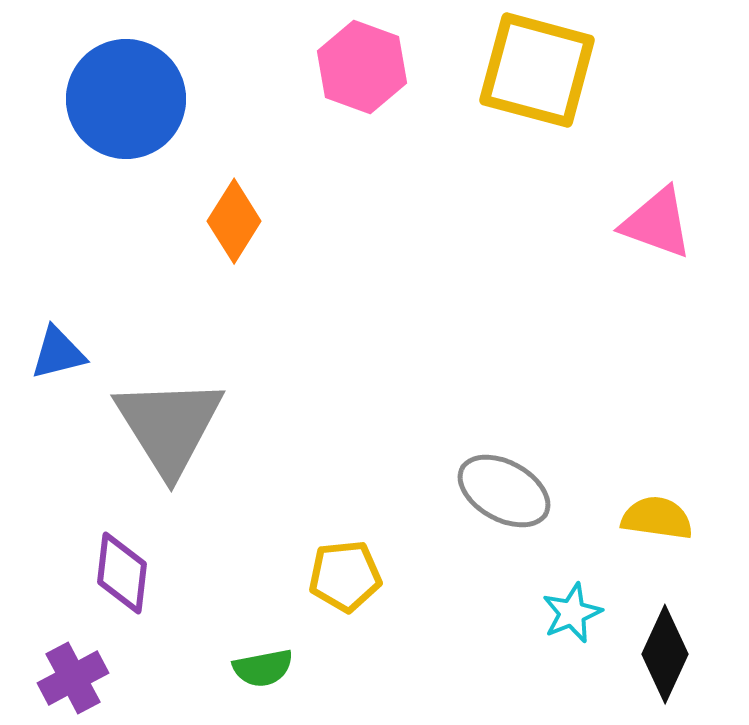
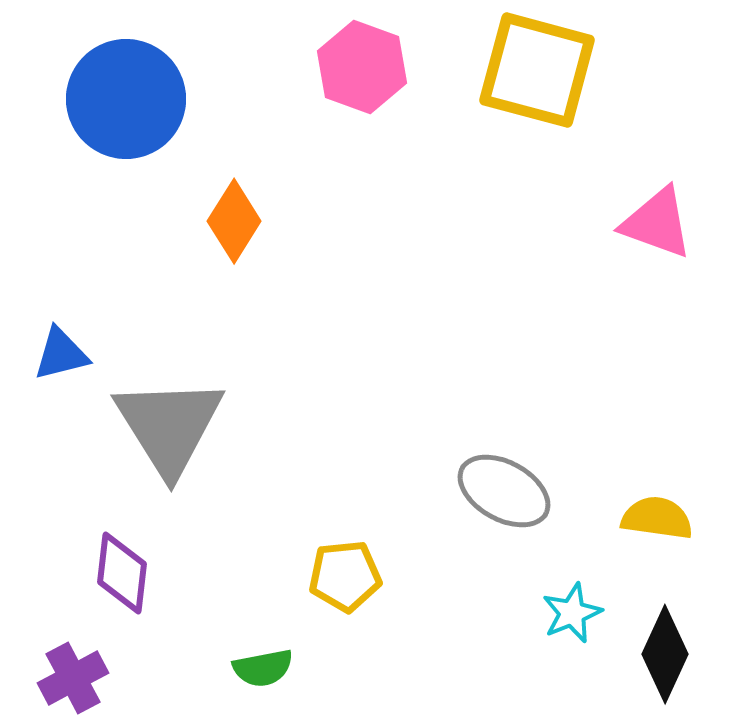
blue triangle: moved 3 px right, 1 px down
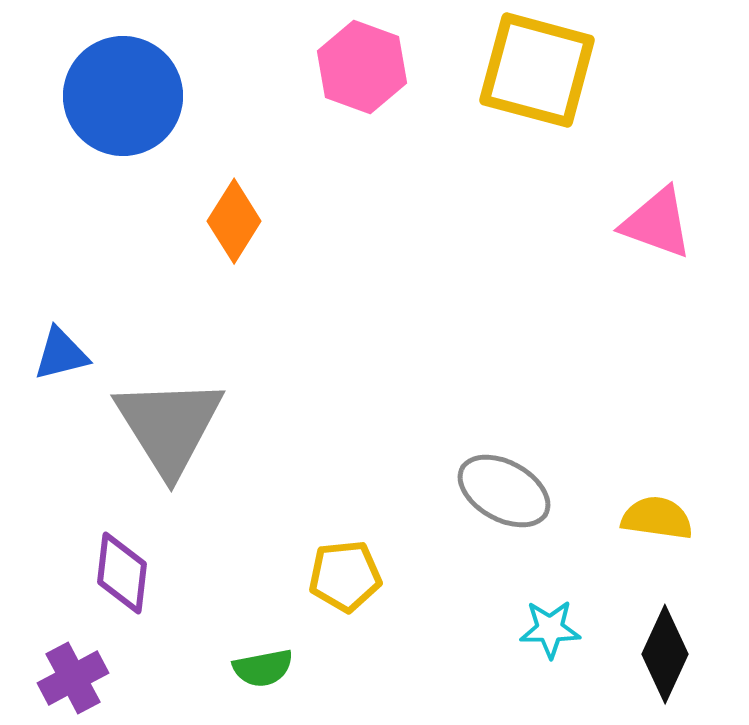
blue circle: moved 3 px left, 3 px up
cyan star: moved 22 px left, 16 px down; rotated 22 degrees clockwise
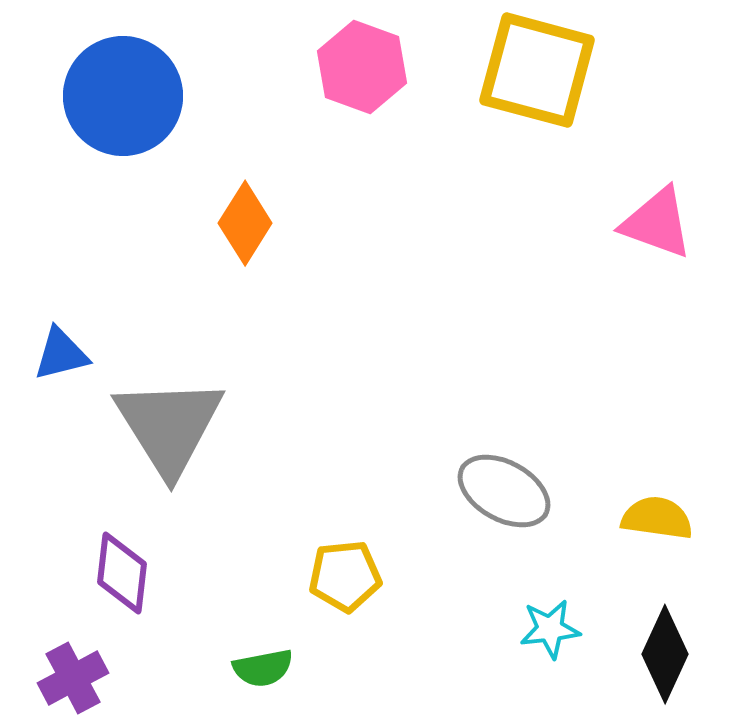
orange diamond: moved 11 px right, 2 px down
cyan star: rotated 6 degrees counterclockwise
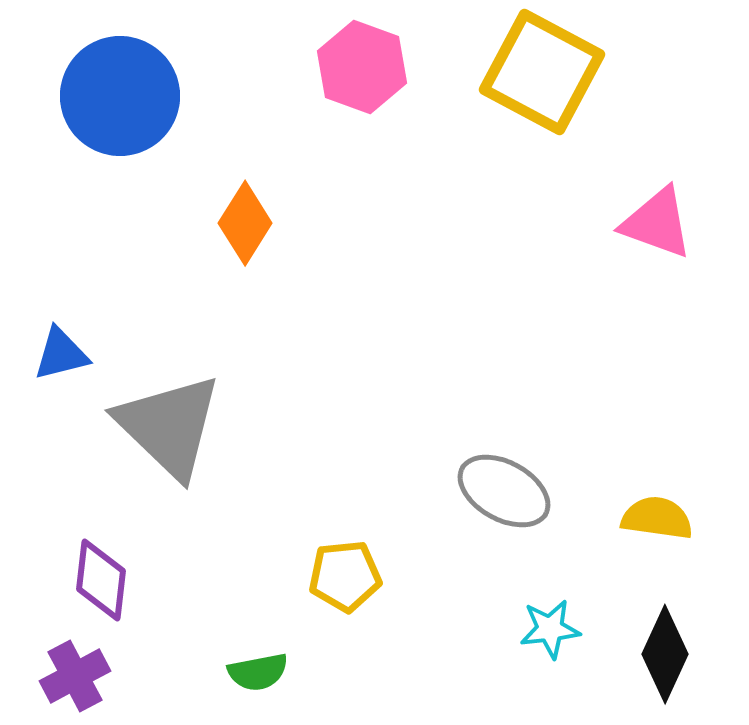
yellow square: moved 5 px right, 2 px down; rotated 13 degrees clockwise
blue circle: moved 3 px left
gray triangle: rotated 14 degrees counterclockwise
purple diamond: moved 21 px left, 7 px down
green semicircle: moved 5 px left, 4 px down
purple cross: moved 2 px right, 2 px up
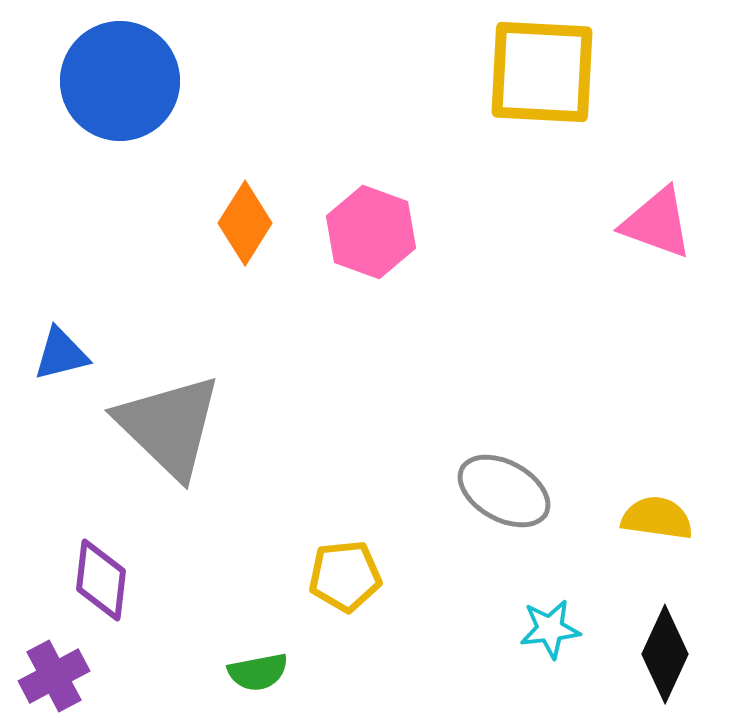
pink hexagon: moved 9 px right, 165 px down
yellow square: rotated 25 degrees counterclockwise
blue circle: moved 15 px up
purple cross: moved 21 px left
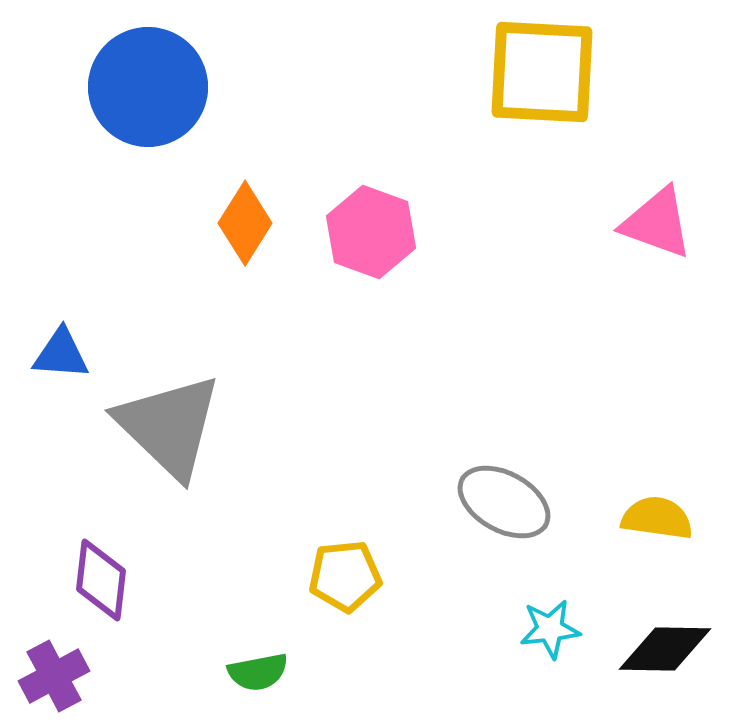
blue circle: moved 28 px right, 6 px down
blue triangle: rotated 18 degrees clockwise
gray ellipse: moved 11 px down
black diamond: moved 5 px up; rotated 66 degrees clockwise
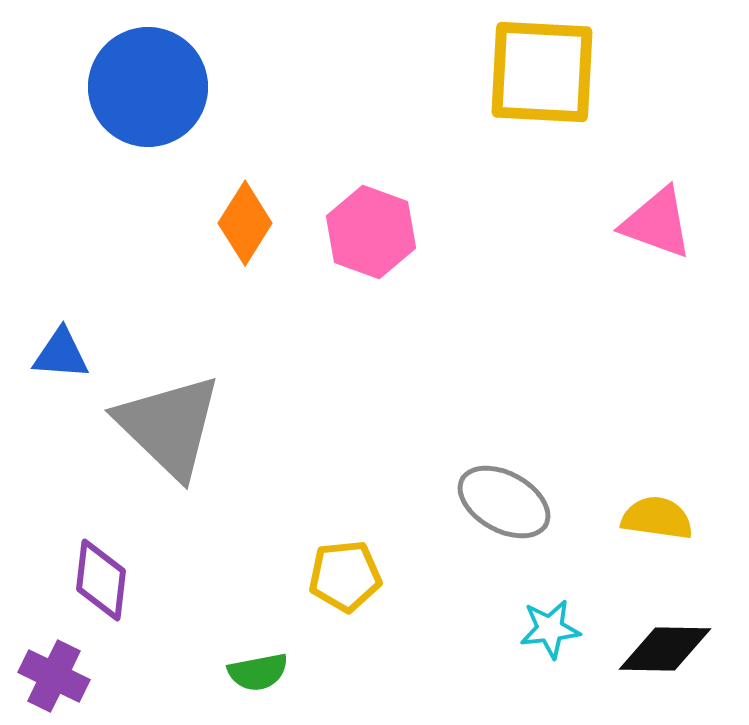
purple cross: rotated 36 degrees counterclockwise
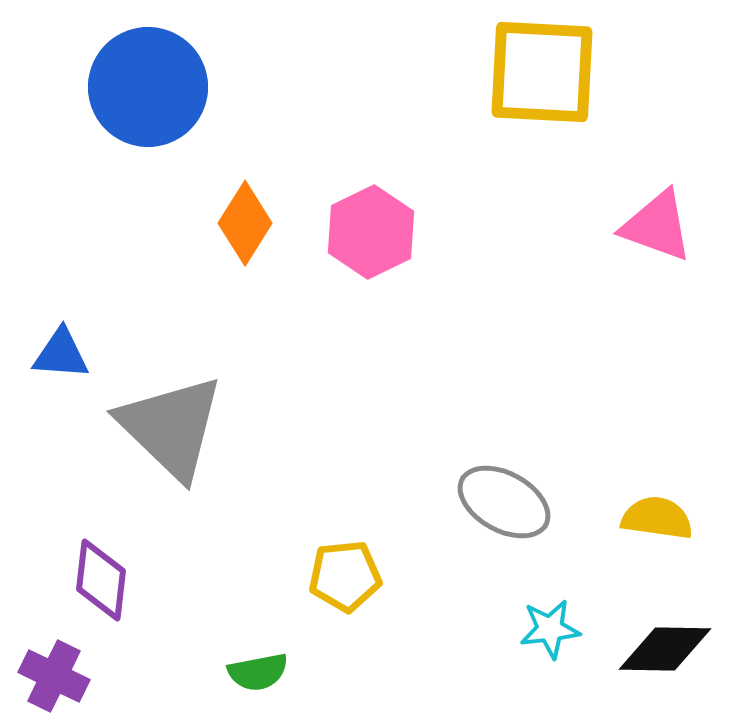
pink triangle: moved 3 px down
pink hexagon: rotated 14 degrees clockwise
gray triangle: moved 2 px right, 1 px down
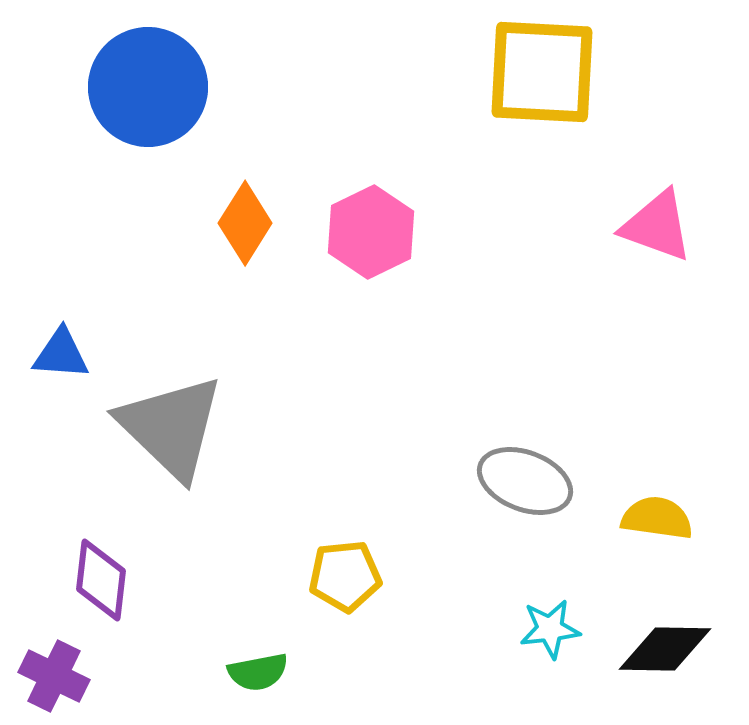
gray ellipse: moved 21 px right, 21 px up; rotated 8 degrees counterclockwise
